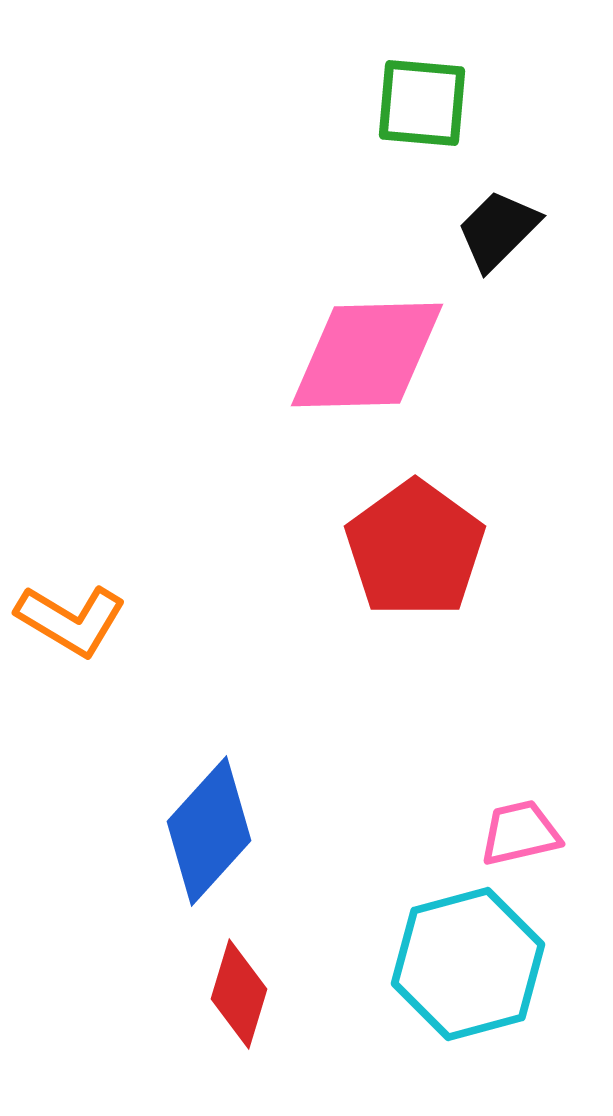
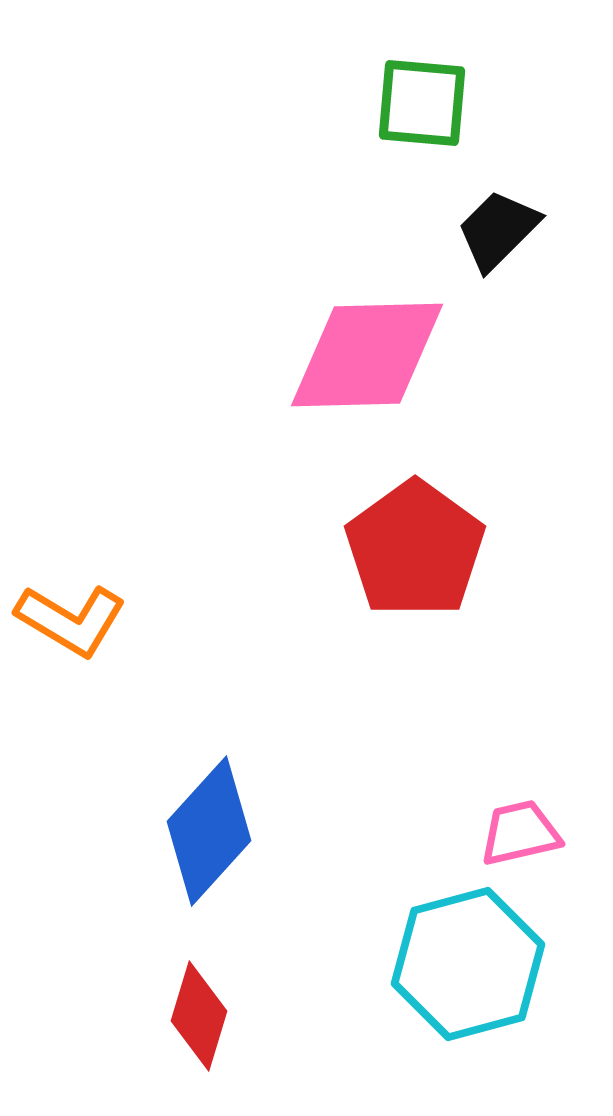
red diamond: moved 40 px left, 22 px down
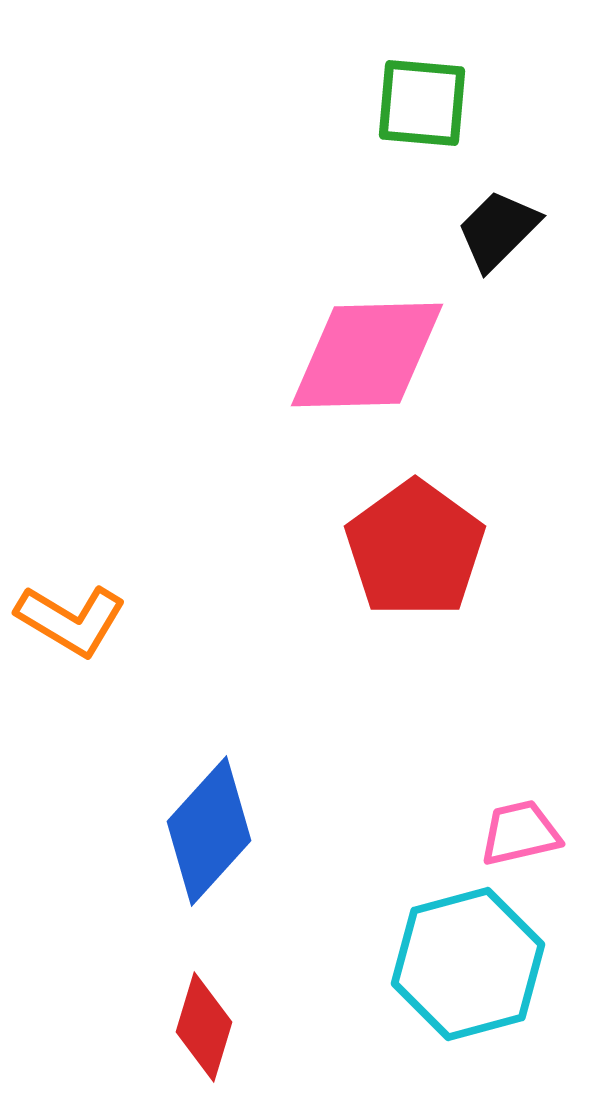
red diamond: moved 5 px right, 11 px down
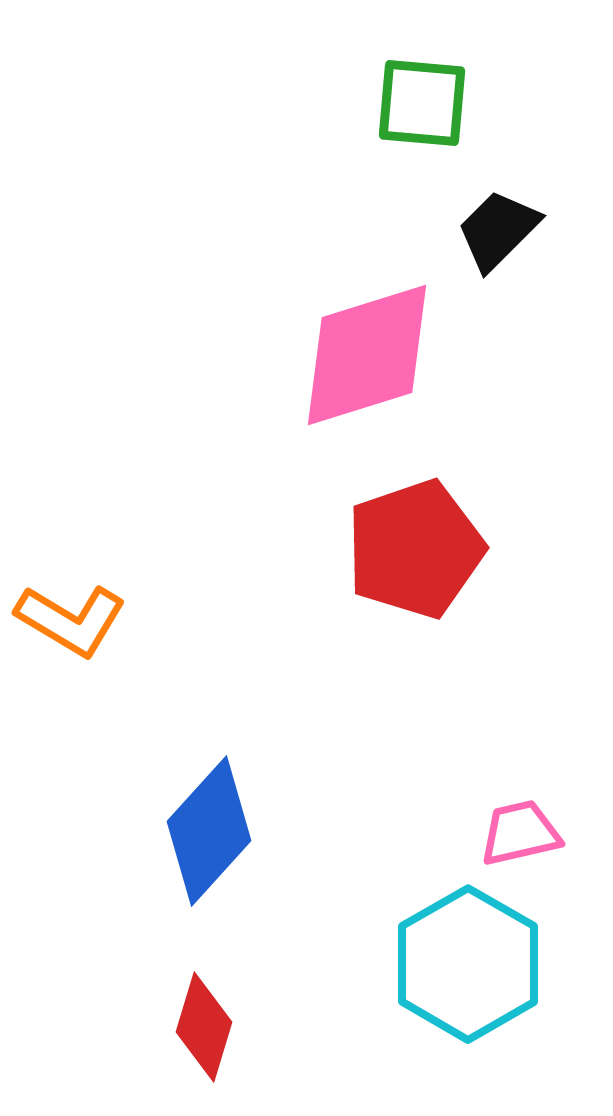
pink diamond: rotated 16 degrees counterclockwise
red pentagon: rotated 17 degrees clockwise
cyan hexagon: rotated 15 degrees counterclockwise
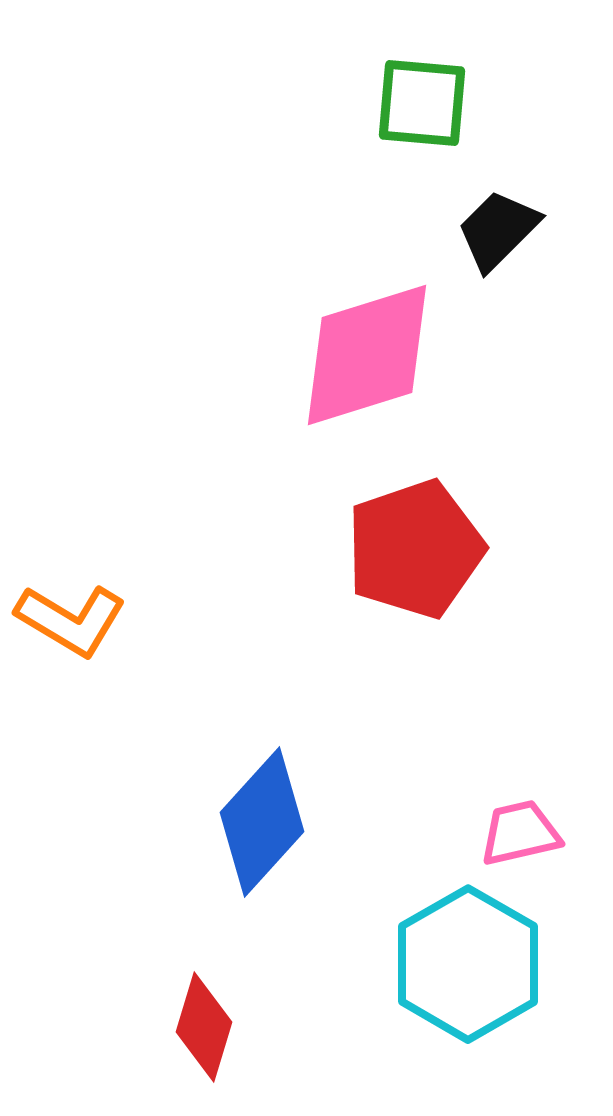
blue diamond: moved 53 px right, 9 px up
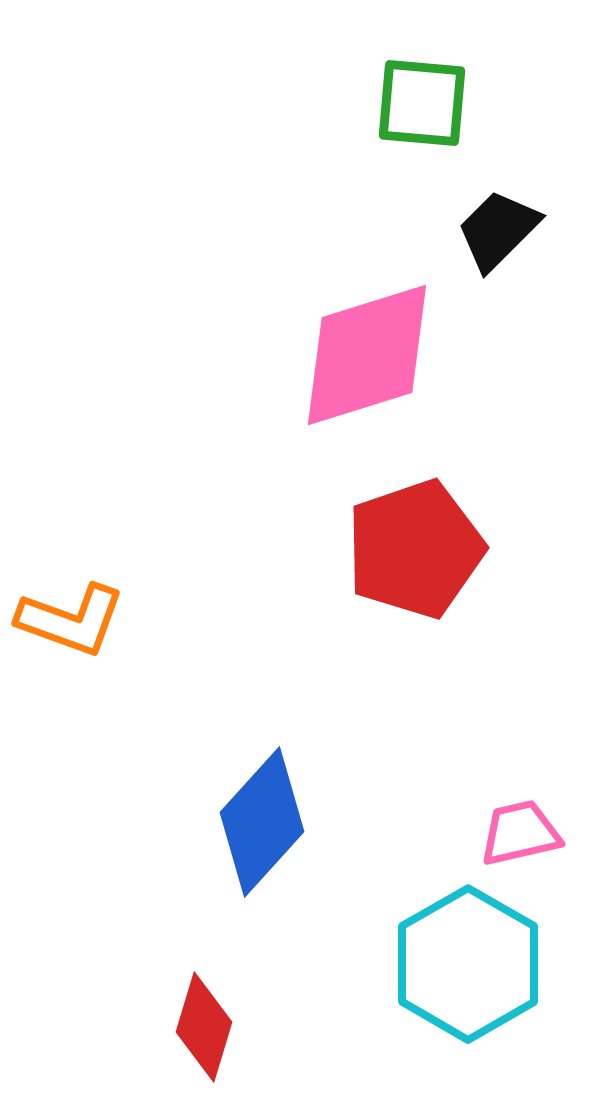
orange L-shape: rotated 11 degrees counterclockwise
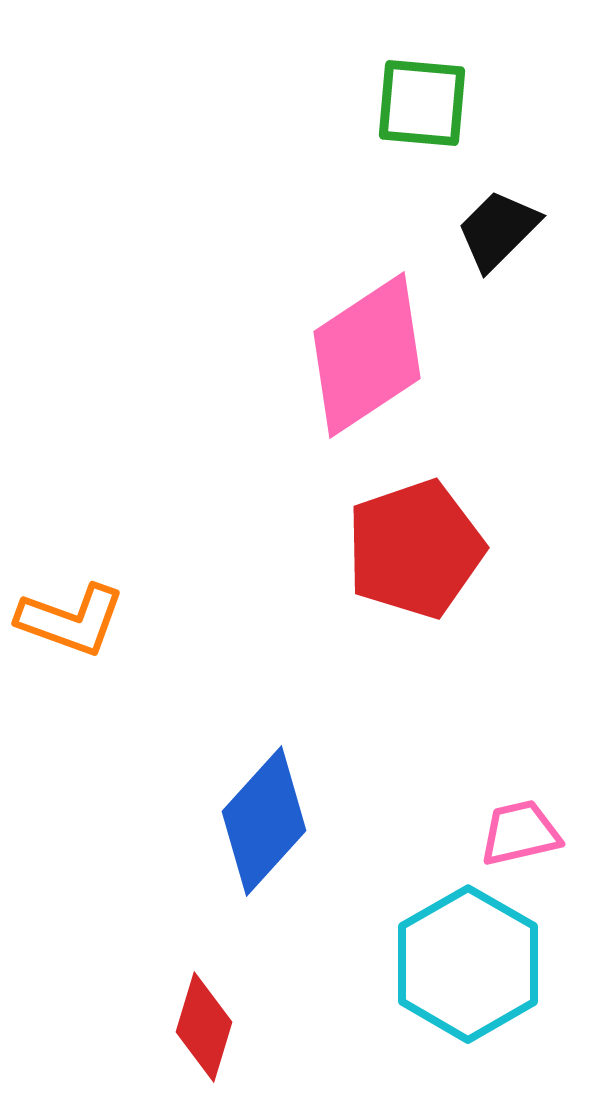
pink diamond: rotated 16 degrees counterclockwise
blue diamond: moved 2 px right, 1 px up
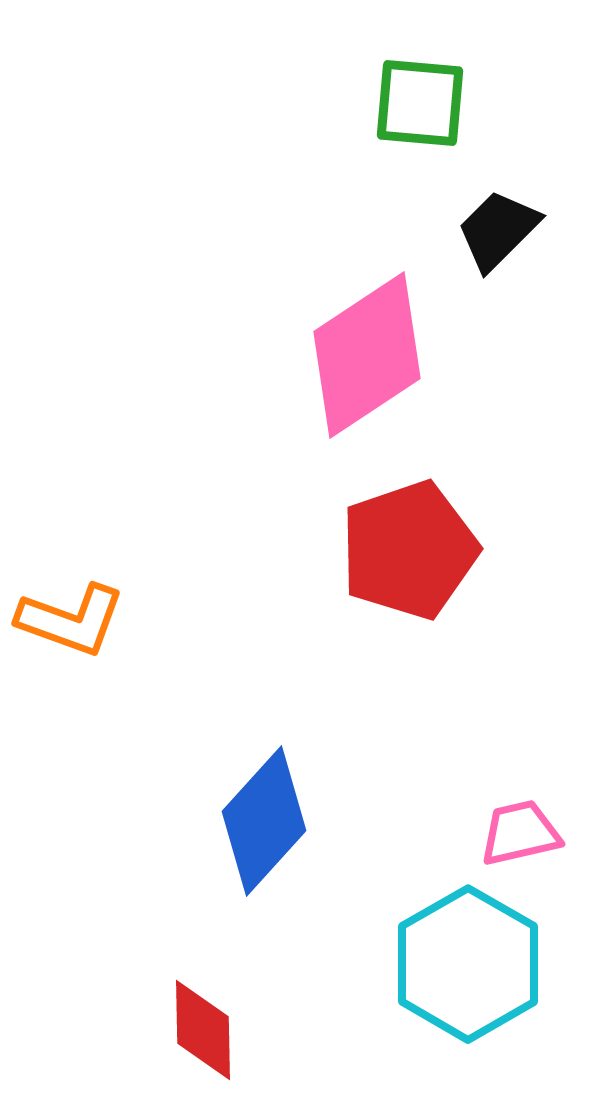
green square: moved 2 px left
red pentagon: moved 6 px left, 1 px down
red diamond: moved 1 px left, 3 px down; rotated 18 degrees counterclockwise
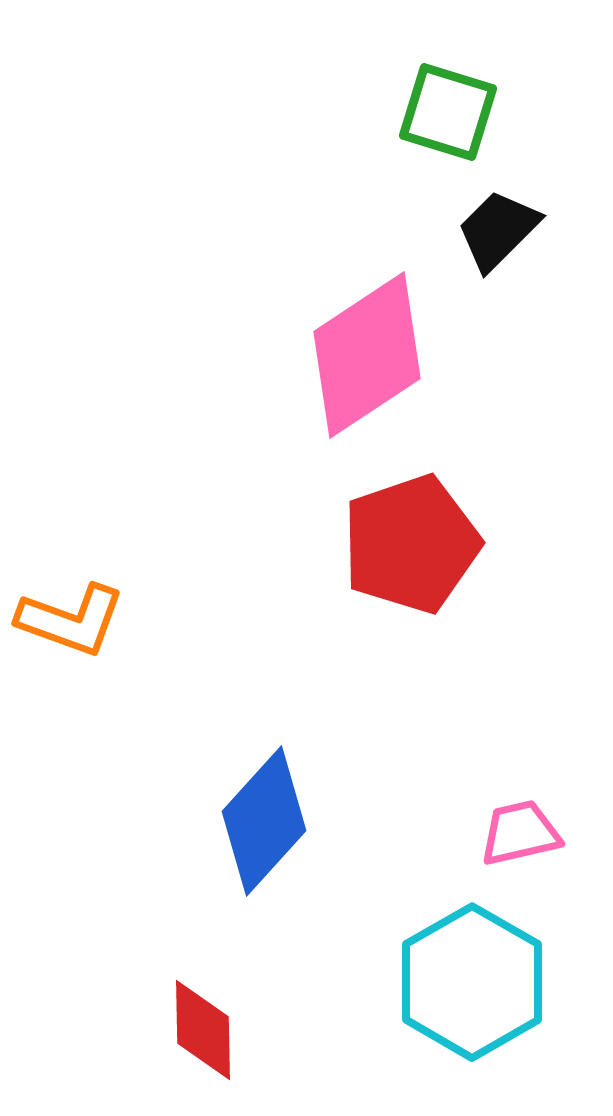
green square: moved 28 px right, 9 px down; rotated 12 degrees clockwise
red pentagon: moved 2 px right, 6 px up
cyan hexagon: moved 4 px right, 18 px down
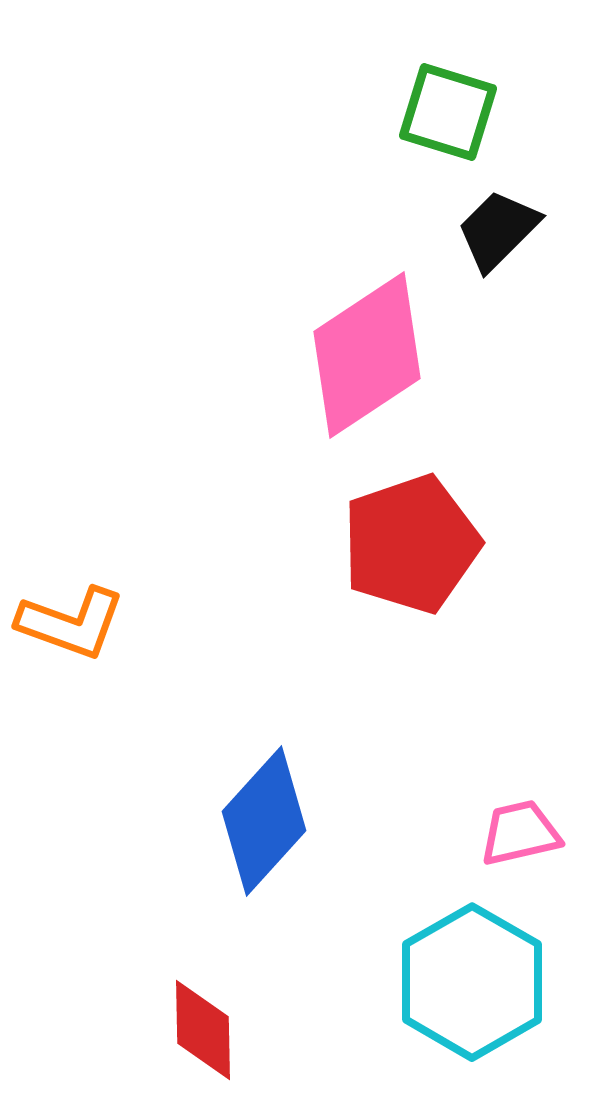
orange L-shape: moved 3 px down
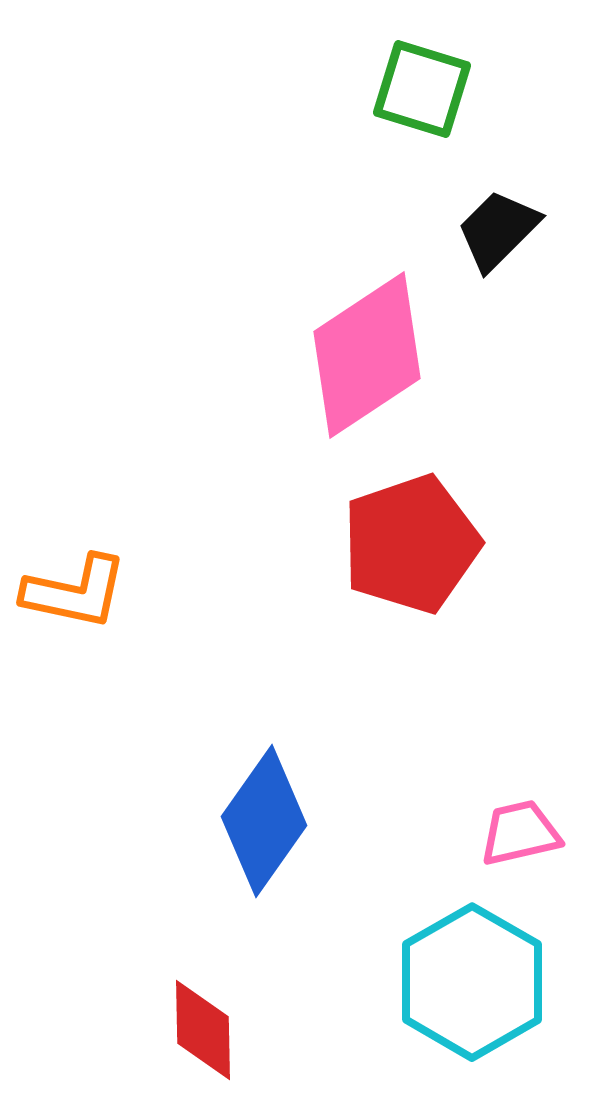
green square: moved 26 px left, 23 px up
orange L-shape: moved 4 px right, 31 px up; rotated 8 degrees counterclockwise
blue diamond: rotated 7 degrees counterclockwise
